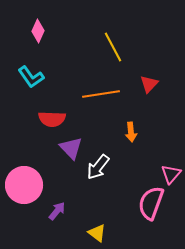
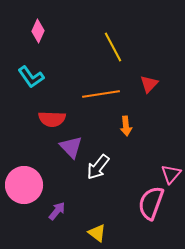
orange arrow: moved 5 px left, 6 px up
purple triangle: moved 1 px up
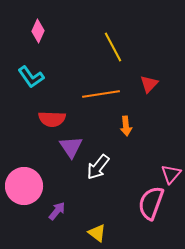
purple triangle: rotated 10 degrees clockwise
pink circle: moved 1 px down
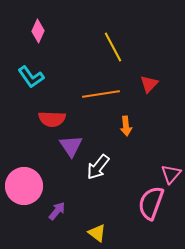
purple triangle: moved 1 px up
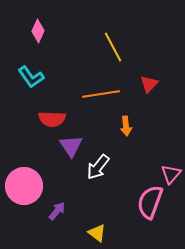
pink semicircle: moved 1 px left, 1 px up
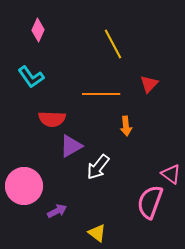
pink diamond: moved 1 px up
yellow line: moved 3 px up
orange line: rotated 9 degrees clockwise
purple triangle: rotated 35 degrees clockwise
pink triangle: rotated 35 degrees counterclockwise
purple arrow: rotated 24 degrees clockwise
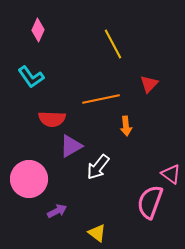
orange line: moved 5 px down; rotated 12 degrees counterclockwise
pink circle: moved 5 px right, 7 px up
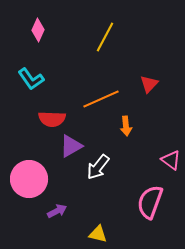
yellow line: moved 8 px left, 7 px up; rotated 56 degrees clockwise
cyan L-shape: moved 2 px down
orange line: rotated 12 degrees counterclockwise
pink triangle: moved 14 px up
yellow triangle: moved 1 px right, 1 px down; rotated 24 degrees counterclockwise
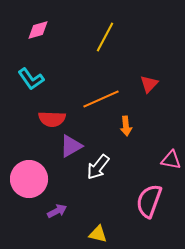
pink diamond: rotated 50 degrees clockwise
pink triangle: rotated 25 degrees counterclockwise
pink semicircle: moved 1 px left, 1 px up
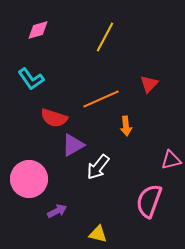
red semicircle: moved 2 px right, 1 px up; rotated 16 degrees clockwise
purple triangle: moved 2 px right, 1 px up
pink triangle: rotated 25 degrees counterclockwise
